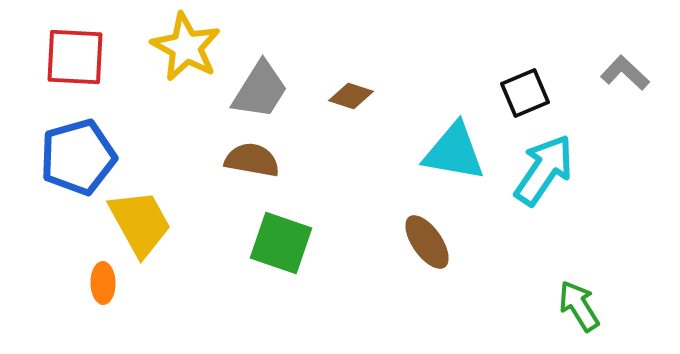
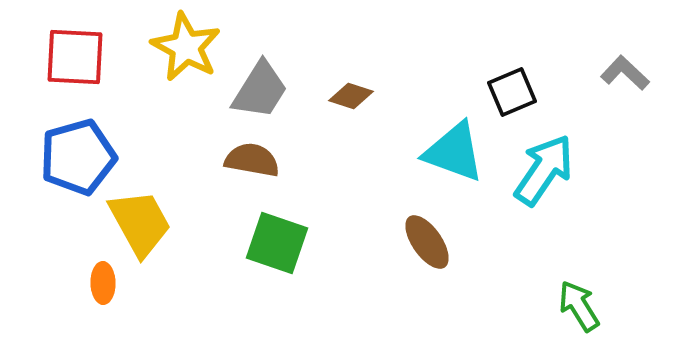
black square: moved 13 px left, 1 px up
cyan triangle: rotated 10 degrees clockwise
green square: moved 4 px left
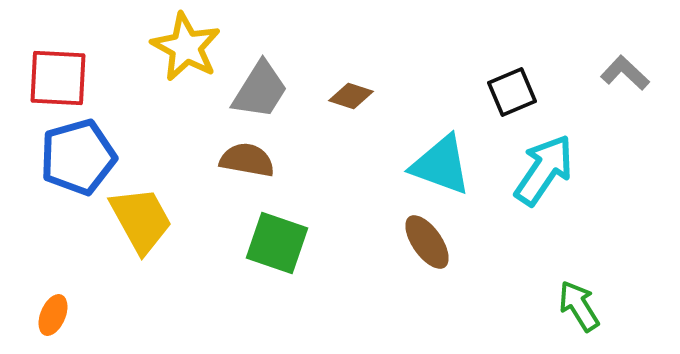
red square: moved 17 px left, 21 px down
cyan triangle: moved 13 px left, 13 px down
brown semicircle: moved 5 px left
yellow trapezoid: moved 1 px right, 3 px up
orange ellipse: moved 50 px left, 32 px down; rotated 24 degrees clockwise
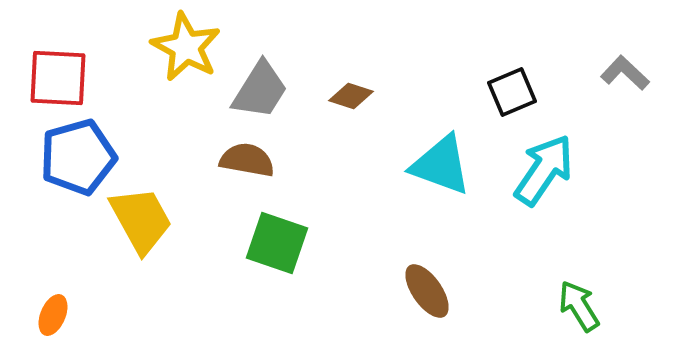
brown ellipse: moved 49 px down
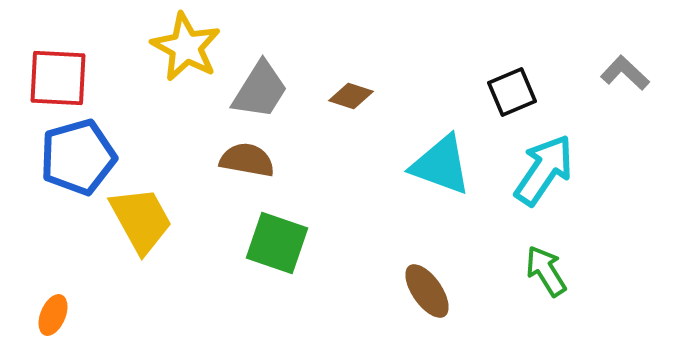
green arrow: moved 33 px left, 35 px up
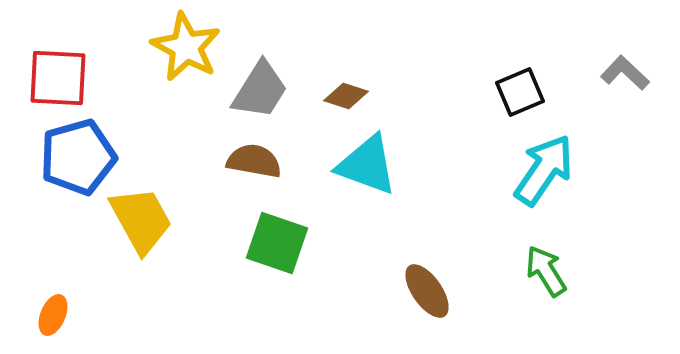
black square: moved 8 px right
brown diamond: moved 5 px left
brown semicircle: moved 7 px right, 1 px down
cyan triangle: moved 74 px left
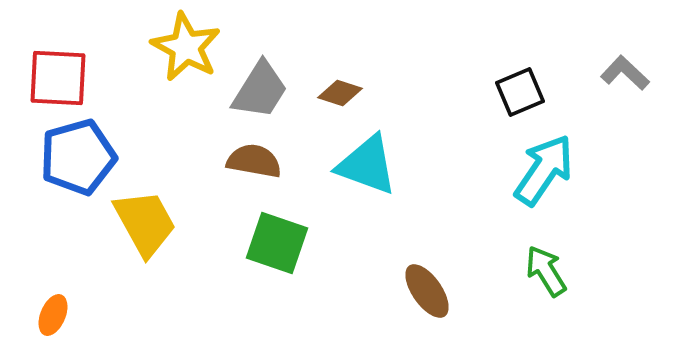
brown diamond: moved 6 px left, 3 px up
yellow trapezoid: moved 4 px right, 3 px down
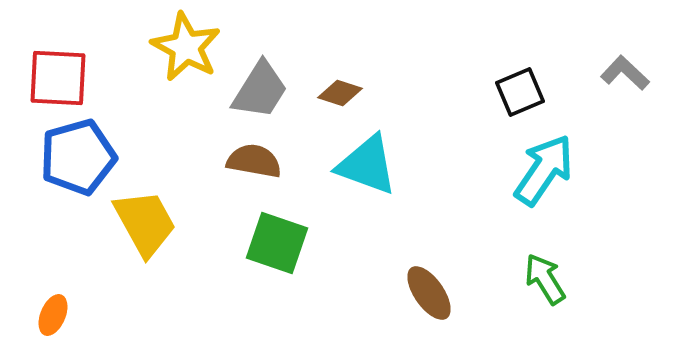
green arrow: moved 1 px left, 8 px down
brown ellipse: moved 2 px right, 2 px down
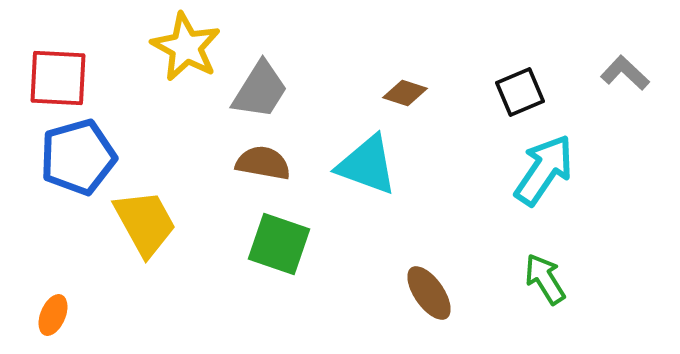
brown diamond: moved 65 px right
brown semicircle: moved 9 px right, 2 px down
green square: moved 2 px right, 1 px down
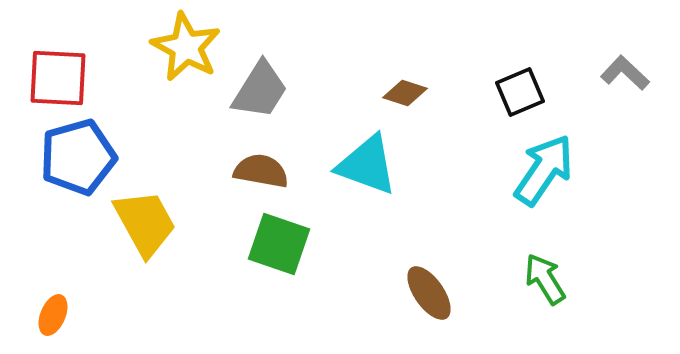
brown semicircle: moved 2 px left, 8 px down
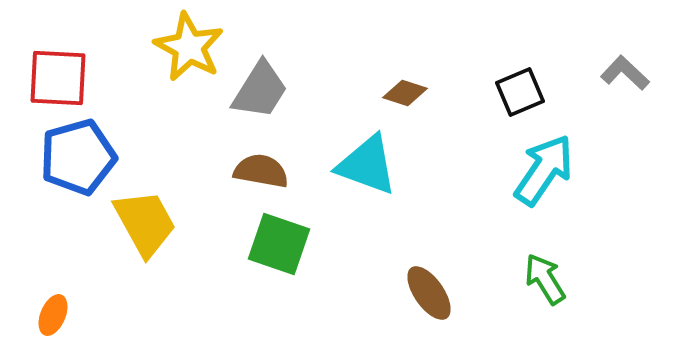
yellow star: moved 3 px right
